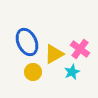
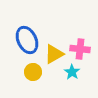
blue ellipse: moved 2 px up
pink cross: rotated 30 degrees counterclockwise
cyan star: rotated 14 degrees counterclockwise
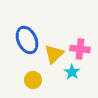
yellow triangle: rotated 15 degrees counterclockwise
yellow circle: moved 8 px down
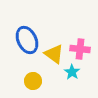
yellow triangle: rotated 40 degrees counterclockwise
yellow circle: moved 1 px down
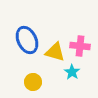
pink cross: moved 3 px up
yellow triangle: moved 1 px right, 2 px up; rotated 20 degrees counterclockwise
yellow circle: moved 1 px down
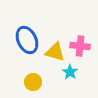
cyan star: moved 2 px left
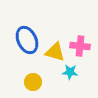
cyan star: rotated 28 degrees counterclockwise
